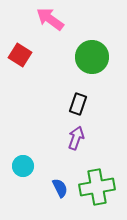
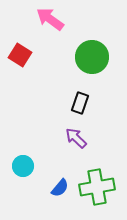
black rectangle: moved 2 px right, 1 px up
purple arrow: rotated 65 degrees counterclockwise
blue semicircle: rotated 66 degrees clockwise
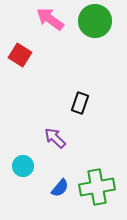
green circle: moved 3 px right, 36 px up
purple arrow: moved 21 px left
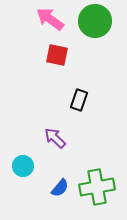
red square: moved 37 px right; rotated 20 degrees counterclockwise
black rectangle: moved 1 px left, 3 px up
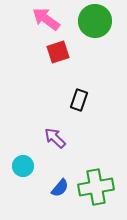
pink arrow: moved 4 px left
red square: moved 1 px right, 3 px up; rotated 30 degrees counterclockwise
green cross: moved 1 px left
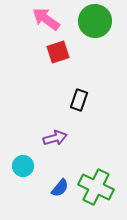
purple arrow: rotated 120 degrees clockwise
green cross: rotated 36 degrees clockwise
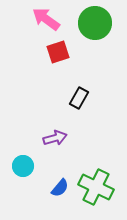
green circle: moved 2 px down
black rectangle: moved 2 px up; rotated 10 degrees clockwise
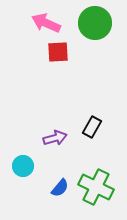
pink arrow: moved 4 px down; rotated 12 degrees counterclockwise
red square: rotated 15 degrees clockwise
black rectangle: moved 13 px right, 29 px down
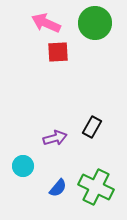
blue semicircle: moved 2 px left
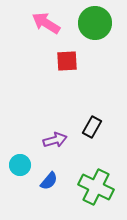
pink arrow: rotated 8 degrees clockwise
red square: moved 9 px right, 9 px down
purple arrow: moved 2 px down
cyan circle: moved 3 px left, 1 px up
blue semicircle: moved 9 px left, 7 px up
